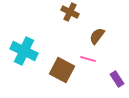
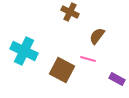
purple rectangle: rotated 28 degrees counterclockwise
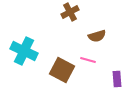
brown cross: rotated 36 degrees clockwise
brown semicircle: rotated 144 degrees counterclockwise
pink line: moved 1 px down
purple rectangle: rotated 56 degrees clockwise
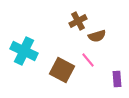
brown cross: moved 8 px right, 9 px down
pink line: rotated 35 degrees clockwise
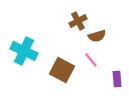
pink line: moved 3 px right
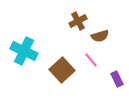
brown semicircle: moved 3 px right
brown square: rotated 20 degrees clockwise
purple rectangle: rotated 21 degrees counterclockwise
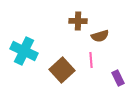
brown cross: rotated 30 degrees clockwise
pink line: rotated 35 degrees clockwise
purple rectangle: moved 1 px right, 1 px up
